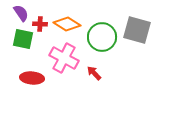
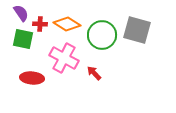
green circle: moved 2 px up
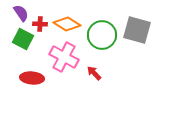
green square: rotated 15 degrees clockwise
pink cross: moved 1 px up
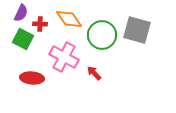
purple semicircle: rotated 60 degrees clockwise
orange diamond: moved 2 px right, 5 px up; rotated 24 degrees clockwise
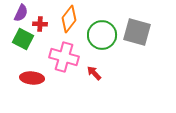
orange diamond: rotated 72 degrees clockwise
gray square: moved 2 px down
pink cross: rotated 12 degrees counterclockwise
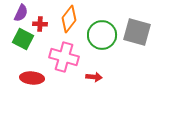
red arrow: moved 4 px down; rotated 140 degrees clockwise
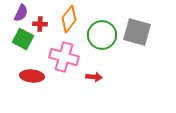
red ellipse: moved 2 px up
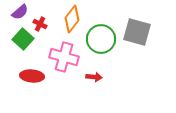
purple semicircle: moved 1 px left, 1 px up; rotated 24 degrees clockwise
orange diamond: moved 3 px right
red cross: rotated 24 degrees clockwise
green circle: moved 1 px left, 4 px down
green square: rotated 15 degrees clockwise
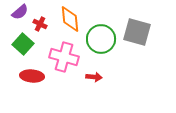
orange diamond: moved 2 px left; rotated 44 degrees counterclockwise
green square: moved 5 px down
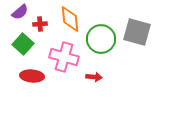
red cross: rotated 32 degrees counterclockwise
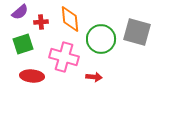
red cross: moved 1 px right, 2 px up
green square: rotated 30 degrees clockwise
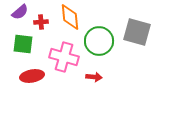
orange diamond: moved 2 px up
green circle: moved 2 px left, 2 px down
green square: rotated 25 degrees clockwise
red ellipse: rotated 15 degrees counterclockwise
